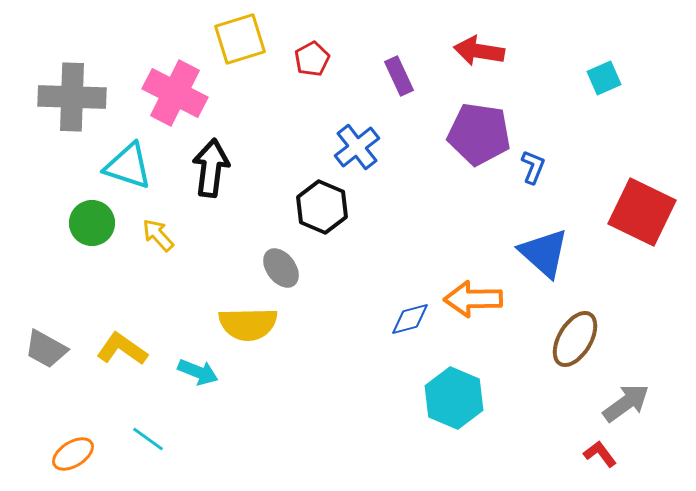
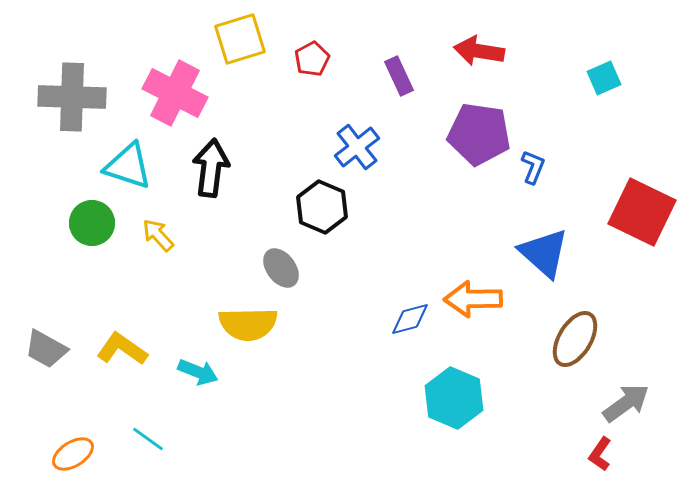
red L-shape: rotated 108 degrees counterclockwise
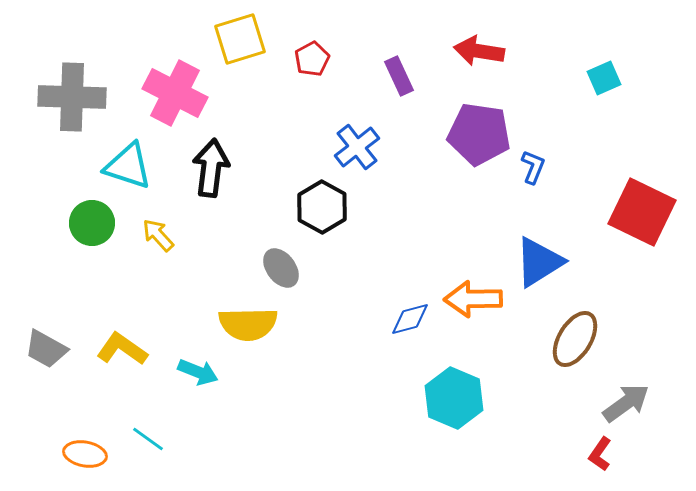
black hexagon: rotated 6 degrees clockwise
blue triangle: moved 5 px left, 9 px down; rotated 46 degrees clockwise
orange ellipse: moved 12 px right; rotated 42 degrees clockwise
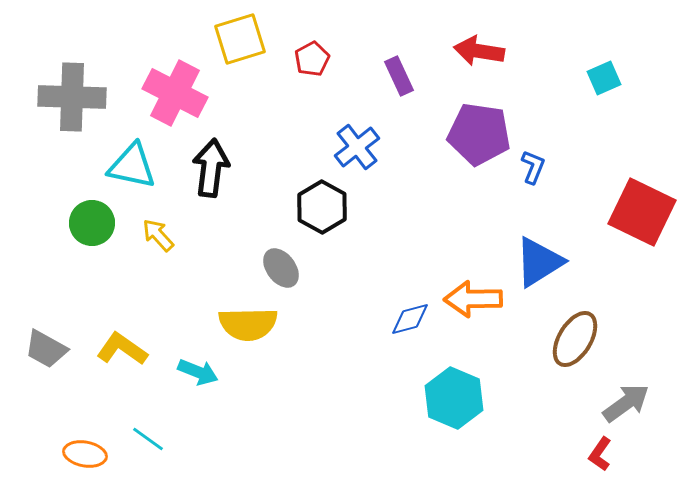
cyan triangle: moved 4 px right; rotated 6 degrees counterclockwise
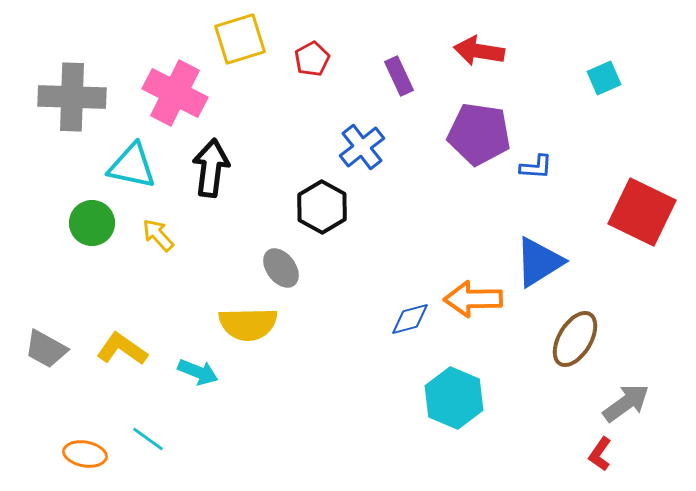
blue cross: moved 5 px right
blue L-shape: moved 3 px right; rotated 72 degrees clockwise
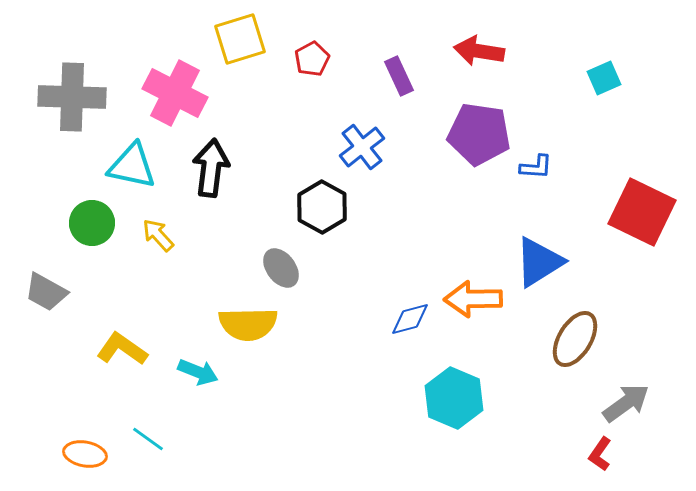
gray trapezoid: moved 57 px up
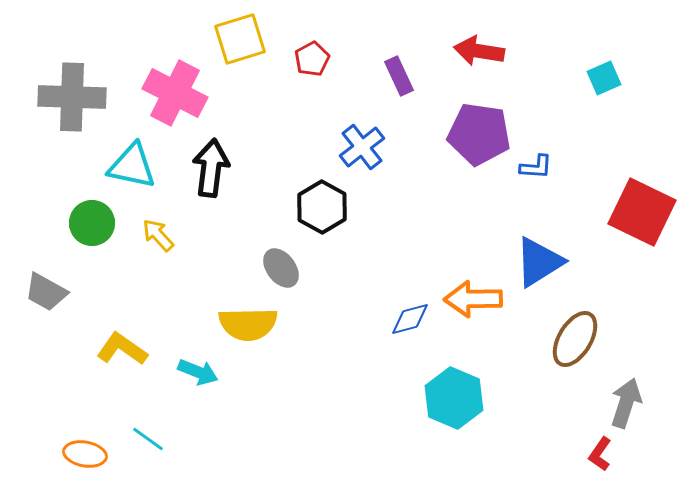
gray arrow: rotated 36 degrees counterclockwise
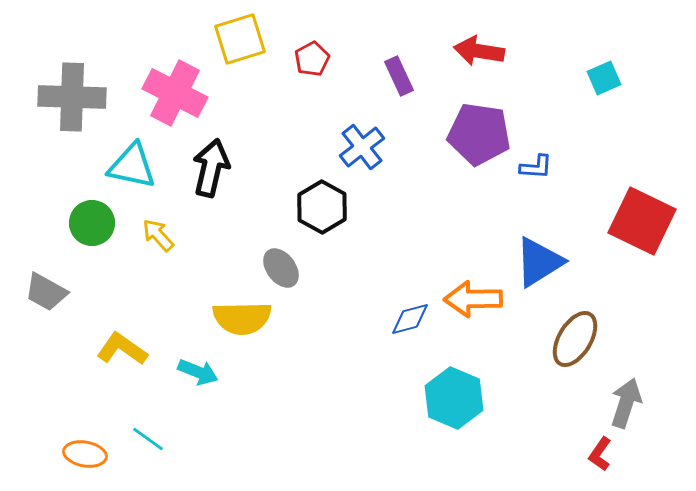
black arrow: rotated 6 degrees clockwise
red square: moved 9 px down
yellow semicircle: moved 6 px left, 6 px up
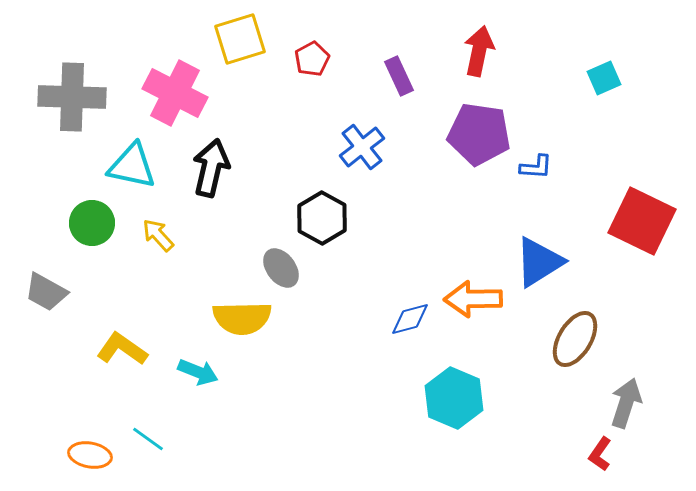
red arrow: rotated 93 degrees clockwise
black hexagon: moved 11 px down
orange ellipse: moved 5 px right, 1 px down
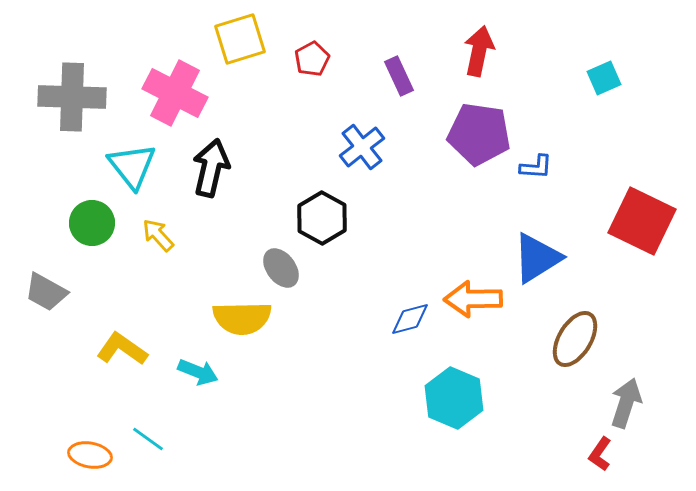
cyan triangle: rotated 40 degrees clockwise
blue triangle: moved 2 px left, 4 px up
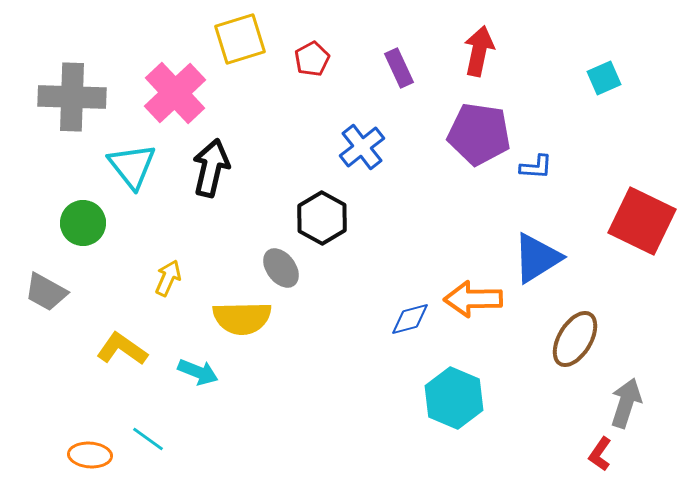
purple rectangle: moved 8 px up
pink cross: rotated 20 degrees clockwise
green circle: moved 9 px left
yellow arrow: moved 10 px right, 43 px down; rotated 66 degrees clockwise
orange ellipse: rotated 6 degrees counterclockwise
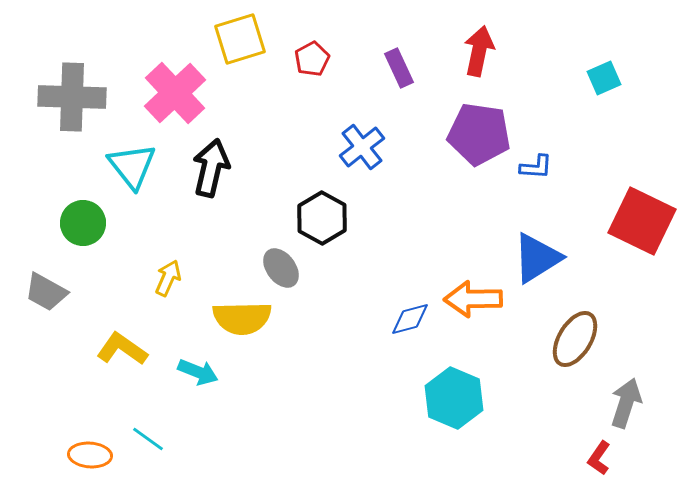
red L-shape: moved 1 px left, 4 px down
